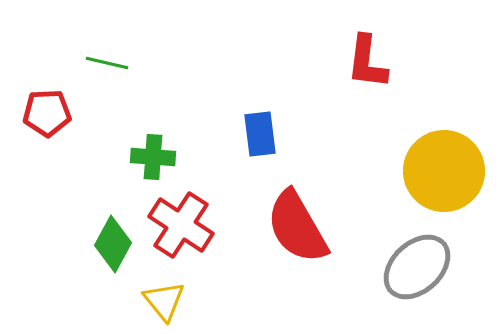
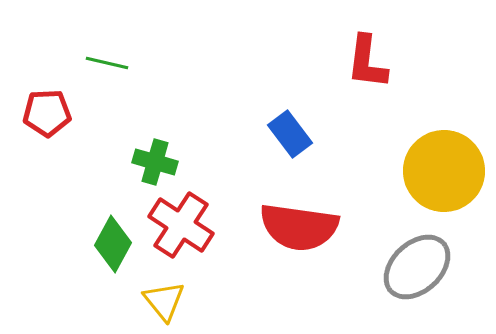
blue rectangle: moved 30 px right; rotated 30 degrees counterclockwise
green cross: moved 2 px right, 5 px down; rotated 12 degrees clockwise
red semicircle: moved 2 px right; rotated 52 degrees counterclockwise
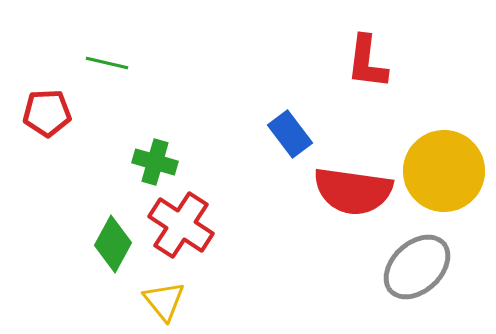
red semicircle: moved 54 px right, 36 px up
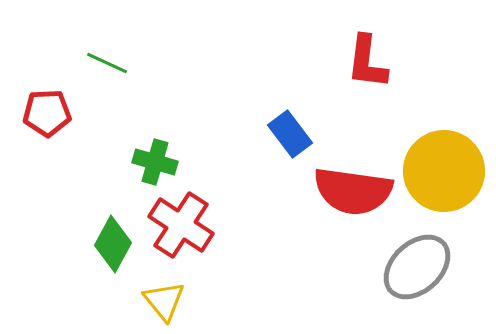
green line: rotated 12 degrees clockwise
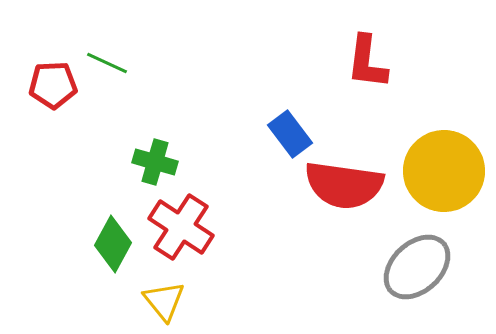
red pentagon: moved 6 px right, 28 px up
red semicircle: moved 9 px left, 6 px up
red cross: moved 2 px down
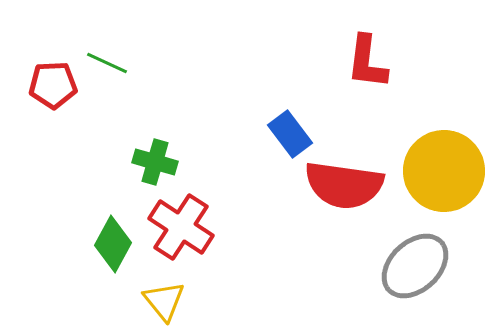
gray ellipse: moved 2 px left, 1 px up
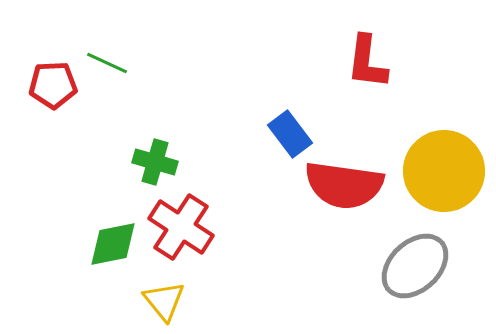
green diamond: rotated 50 degrees clockwise
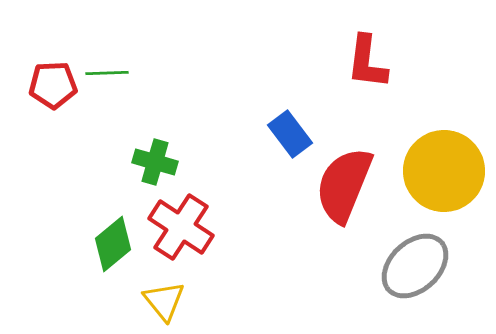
green line: moved 10 px down; rotated 27 degrees counterclockwise
red semicircle: rotated 104 degrees clockwise
green diamond: rotated 28 degrees counterclockwise
